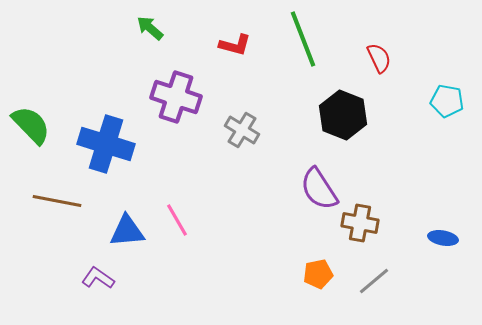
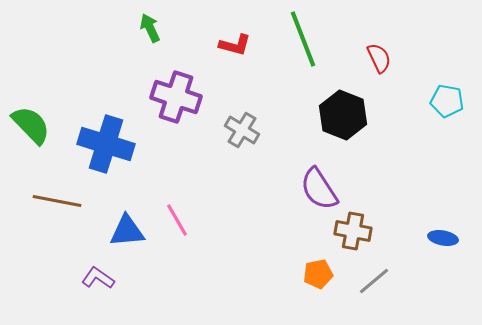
green arrow: rotated 24 degrees clockwise
brown cross: moved 7 px left, 8 px down
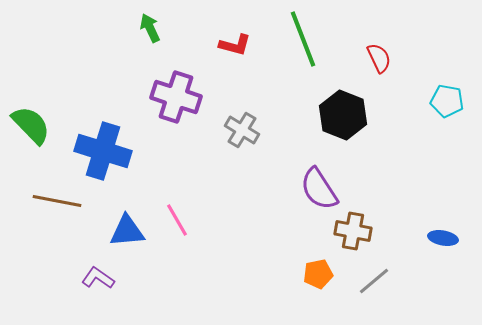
blue cross: moved 3 px left, 7 px down
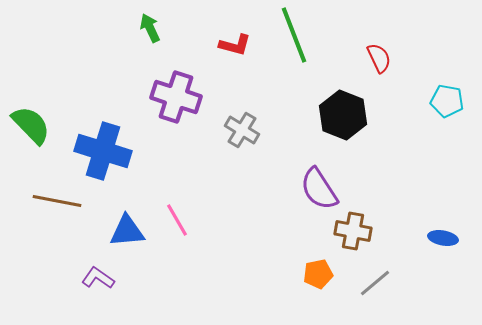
green line: moved 9 px left, 4 px up
gray line: moved 1 px right, 2 px down
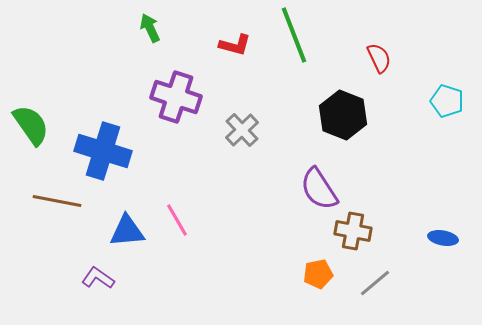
cyan pentagon: rotated 8 degrees clockwise
green semicircle: rotated 9 degrees clockwise
gray cross: rotated 16 degrees clockwise
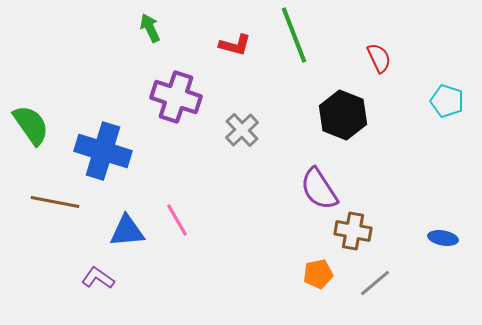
brown line: moved 2 px left, 1 px down
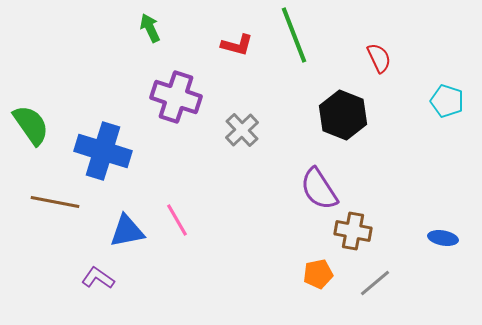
red L-shape: moved 2 px right
blue triangle: rotated 6 degrees counterclockwise
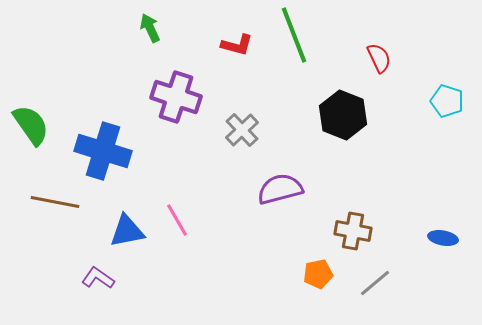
purple semicircle: moved 39 px left; rotated 108 degrees clockwise
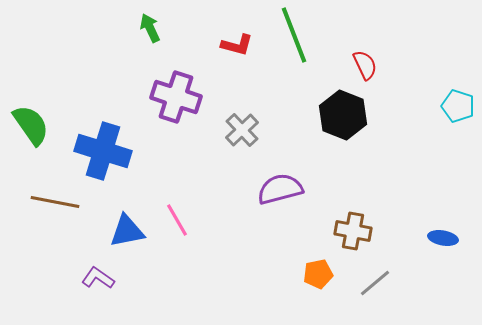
red semicircle: moved 14 px left, 7 px down
cyan pentagon: moved 11 px right, 5 px down
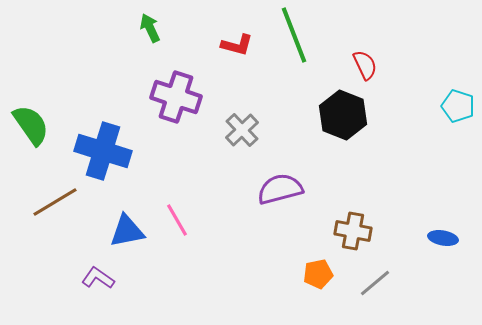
brown line: rotated 42 degrees counterclockwise
